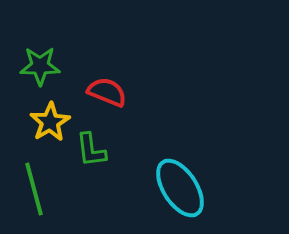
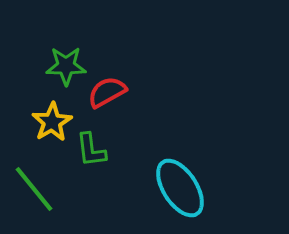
green star: moved 26 px right
red semicircle: rotated 51 degrees counterclockwise
yellow star: moved 2 px right
green line: rotated 24 degrees counterclockwise
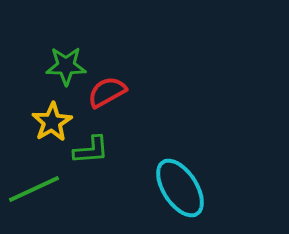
green L-shape: rotated 87 degrees counterclockwise
green line: rotated 76 degrees counterclockwise
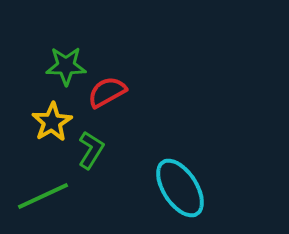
green L-shape: rotated 54 degrees counterclockwise
green line: moved 9 px right, 7 px down
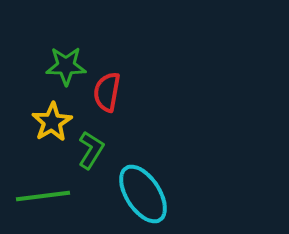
red semicircle: rotated 51 degrees counterclockwise
cyan ellipse: moved 37 px left, 6 px down
green line: rotated 18 degrees clockwise
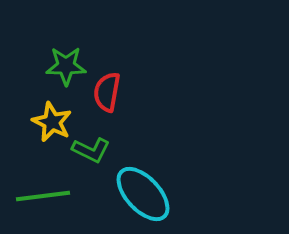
yellow star: rotated 15 degrees counterclockwise
green L-shape: rotated 84 degrees clockwise
cyan ellipse: rotated 10 degrees counterclockwise
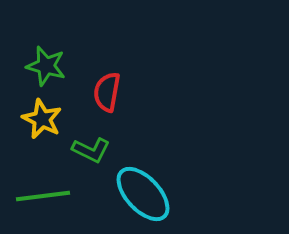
green star: moved 20 px left; rotated 15 degrees clockwise
yellow star: moved 10 px left, 3 px up
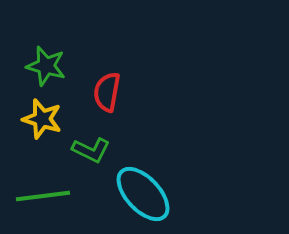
yellow star: rotated 9 degrees counterclockwise
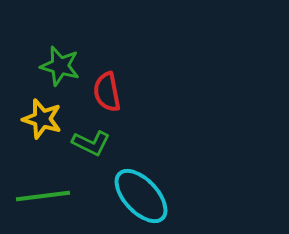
green star: moved 14 px right
red semicircle: rotated 21 degrees counterclockwise
green L-shape: moved 7 px up
cyan ellipse: moved 2 px left, 2 px down
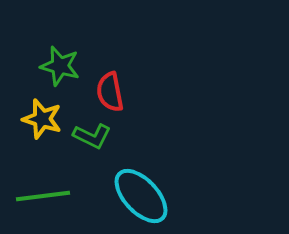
red semicircle: moved 3 px right
green L-shape: moved 1 px right, 7 px up
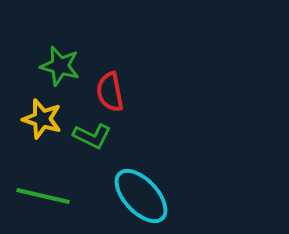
green line: rotated 20 degrees clockwise
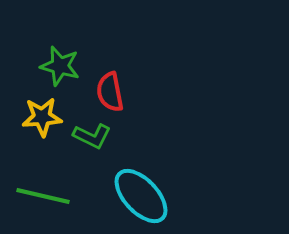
yellow star: moved 2 px up; rotated 21 degrees counterclockwise
